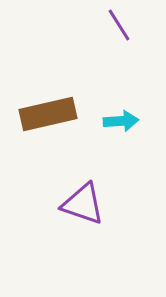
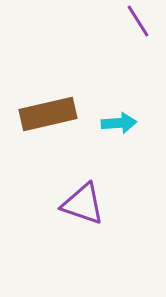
purple line: moved 19 px right, 4 px up
cyan arrow: moved 2 px left, 2 px down
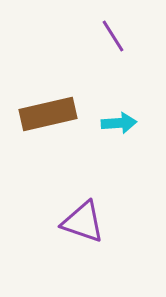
purple line: moved 25 px left, 15 px down
purple triangle: moved 18 px down
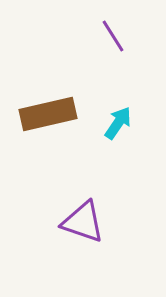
cyan arrow: moved 1 px left; rotated 52 degrees counterclockwise
